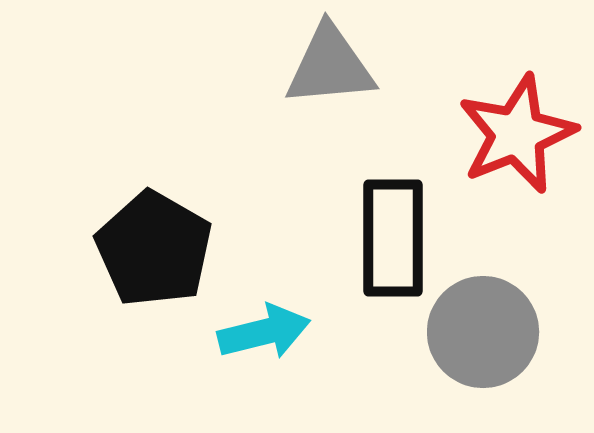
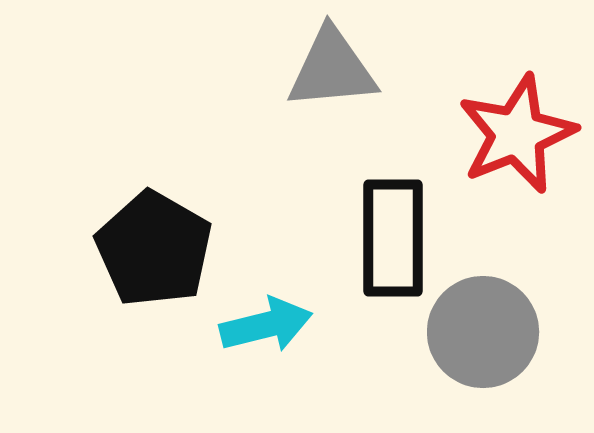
gray triangle: moved 2 px right, 3 px down
cyan arrow: moved 2 px right, 7 px up
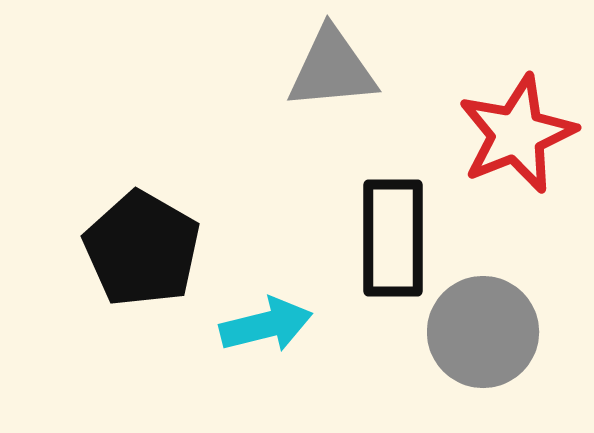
black pentagon: moved 12 px left
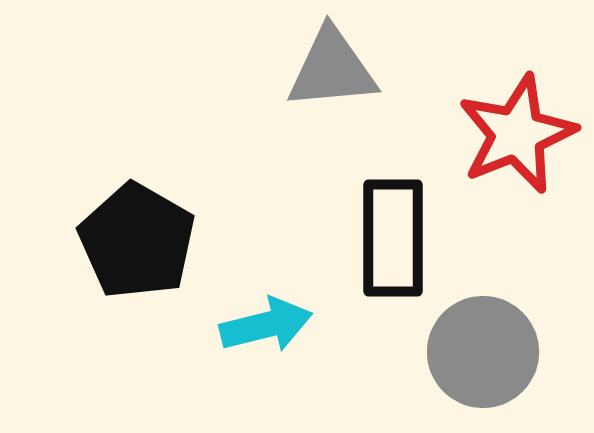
black pentagon: moved 5 px left, 8 px up
gray circle: moved 20 px down
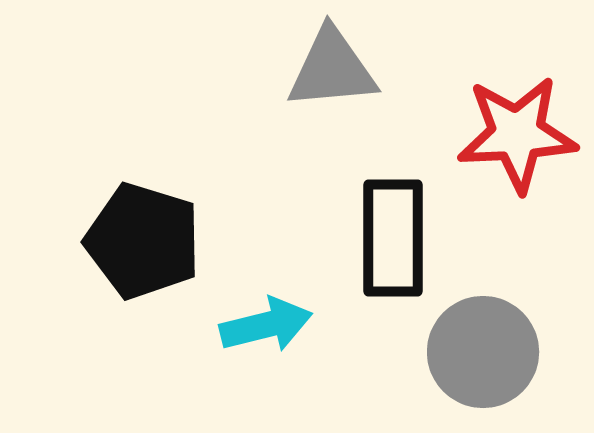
red star: rotated 19 degrees clockwise
black pentagon: moved 6 px right; rotated 13 degrees counterclockwise
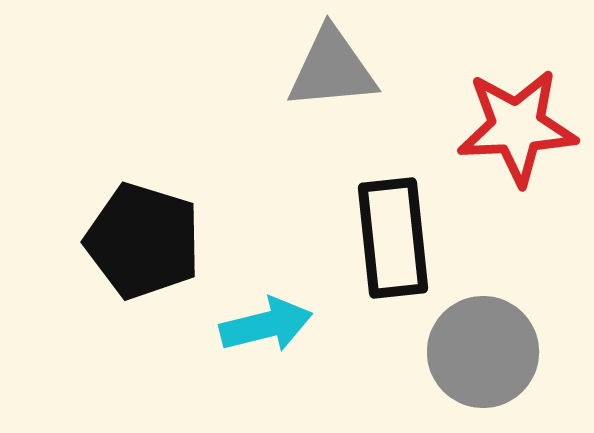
red star: moved 7 px up
black rectangle: rotated 6 degrees counterclockwise
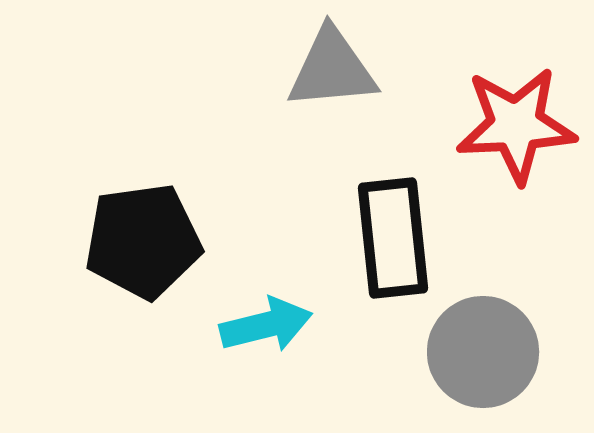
red star: moved 1 px left, 2 px up
black pentagon: rotated 25 degrees counterclockwise
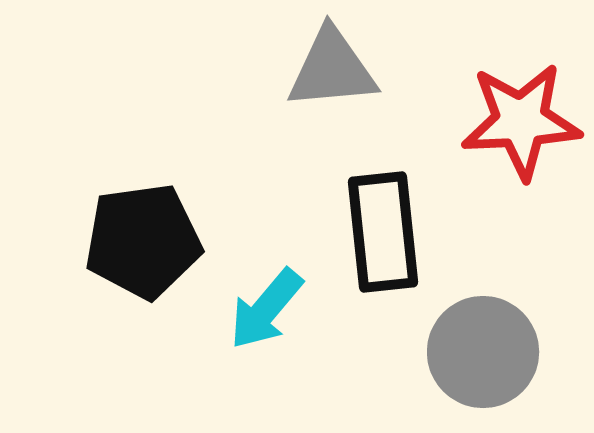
red star: moved 5 px right, 4 px up
black rectangle: moved 10 px left, 6 px up
cyan arrow: moved 16 px up; rotated 144 degrees clockwise
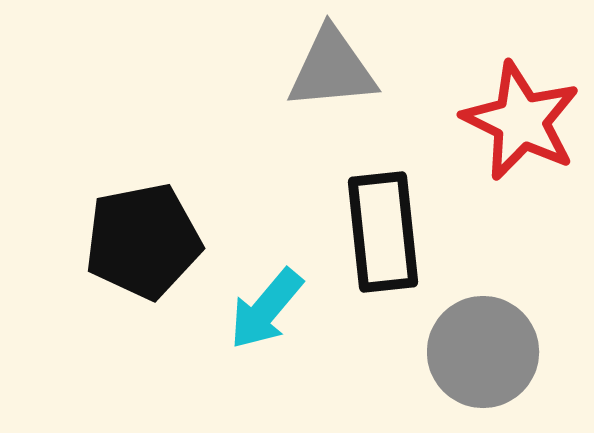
red star: rotated 29 degrees clockwise
black pentagon: rotated 3 degrees counterclockwise
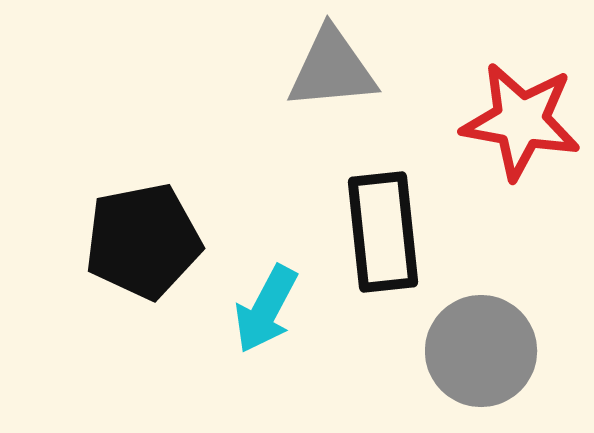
red star: rotated 16 degrees counterclockwise
cyan arrow: rotated 12 degrees counterclockwise
gray circle: moved 2 px left, 1 px up
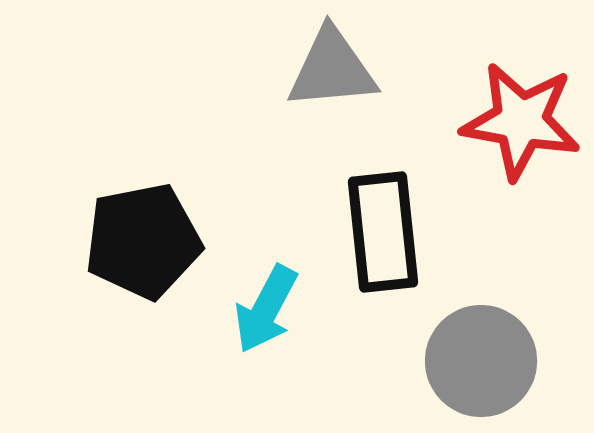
gray circle: moved 10 px down
